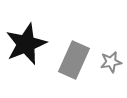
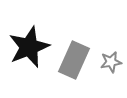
black star: moved 3 px right, 3 px down
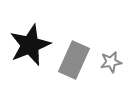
black star: moved 1 px right, 2 px up
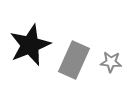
gray star: rotated 15 degrees clockwise
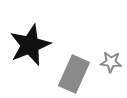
gray rectangle: moved 14 px down
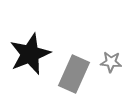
black star: moved 9 px down
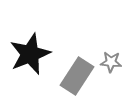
gray rectangle: moved 3 px right, 2 px down; rotated 9 degrees clockwise
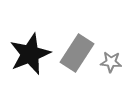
gray rectangle: moved 23 px up
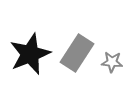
gray star: moved 1 px right
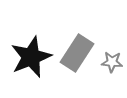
black star: moved 1 px right, 3 px down
